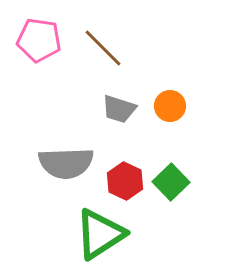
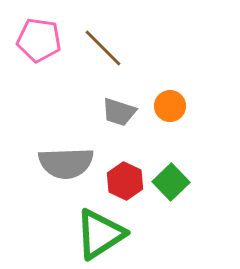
gray trapezoid: moved 3 px down
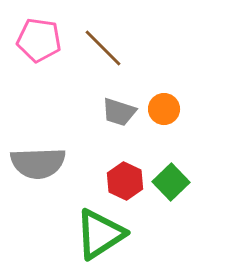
orange circle: moved 6 px left, 3 px down
gray semicircle: moved 28 px left
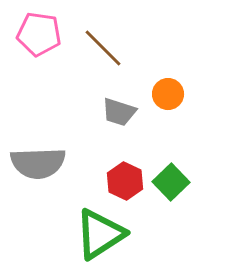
pink pentagon: moved 6 px up
orange circle: moved 4 px right, 15 px up
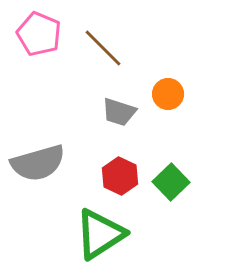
pink pentagon: rotated 15 degrees clockwise
gray semicircle: rotated 14 degrees counterclockwise
red hexagon: moved 5 px left, 5 px up
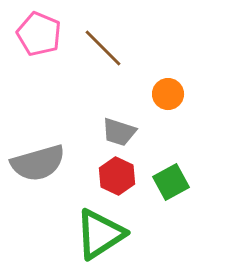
gray trapezoid: moved 20 px down
red hexagon: moved 3 px left
green square: rotated 15 degrees clockwise
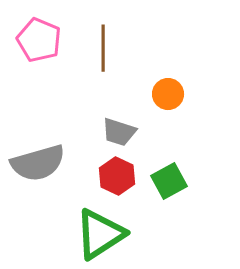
pink pentagon: moved 6 px down
brown line: rotated 45 degrees clockwise
green square: moved 2 px left, 1 px up
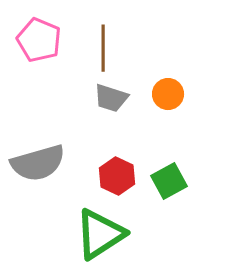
gray trapezoid: moved 8 px left, 34 px up
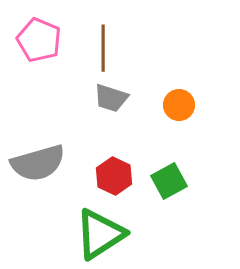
orange circle: moved 11 px right, 11 px down
red hexagon: moved 3 px left
